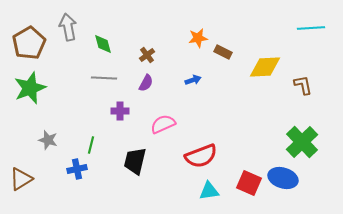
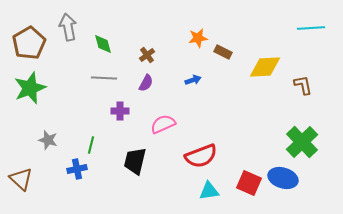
brown triangle: rotated 45 degrees counterclockwise
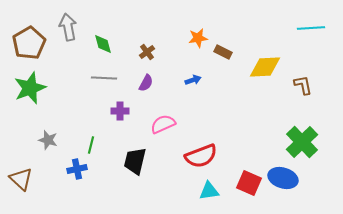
brown cross: moved 3 px up
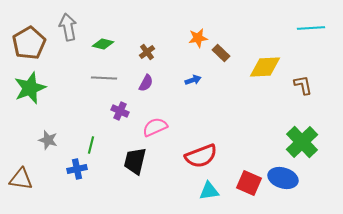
green diamond: rotated 60 degrees counterclockwise
brown rectangle: moved 2 px left, 1 px down; rotated 18 degrees clockwise
purple cross: rotated 24 degrees clockwise
pink semicircle: moved 8 px left, 3 px down
brown triangle: rotated 35 degrees counterclockwise
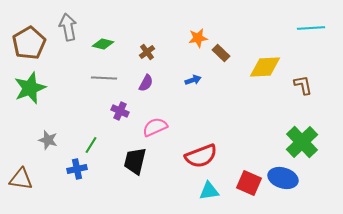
green line: rotated 18 degrees clockwise
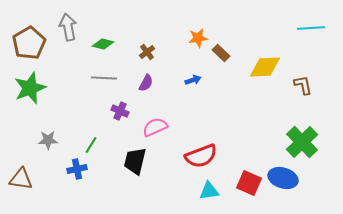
gray star: rotated 18 degrees counterclockwise
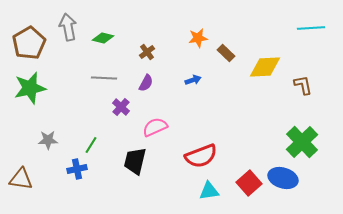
green diamond: moved 6 px up
brown rectangle: moved 5 px right
green star: rotated 8 degrees clockwise
purple cross: moved 1 px right, 4 px up; rotated 18 degrees clockwise
red square: rotated 25 degrees clockwise
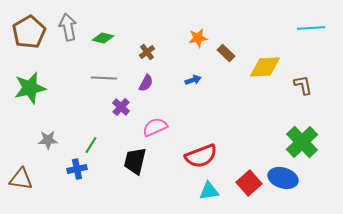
brown pentagon: moved 11 px up
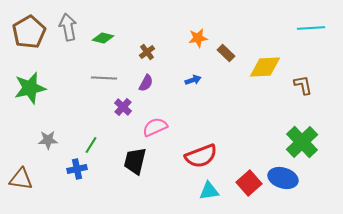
purple cross: moved 2 px right
